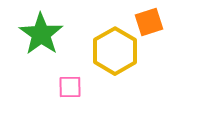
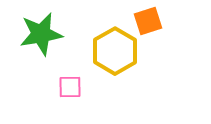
orange square: moved 1 px left, 1 px up
green star: rotated 27 degrees clockwise
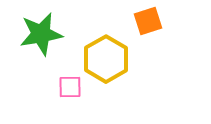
yellow hexagon: moved 9 px left, 8 px down
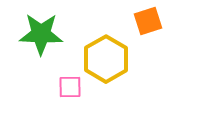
green star: rotated 12 degrees clockwise
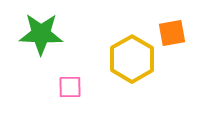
orange square: moved 24 px right, 12 px down; rotated 8 degrees clockwise
yellow hexagon: moved 26 px right
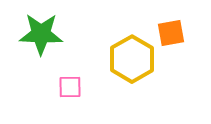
orange square: moved 1 px left
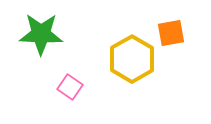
pink square: rotated 35 degrees clockwise
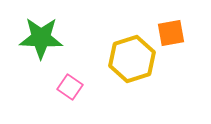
green star: moved 4 px down
yellow hexagon: rotated 12 degrees clockwise
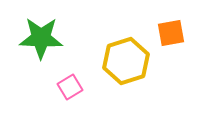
yellow hexagon: moved 6 px left, 2 px down
pink square: rotated 25 degrees clockwise
